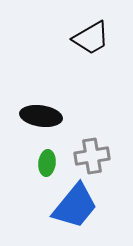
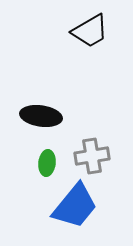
black trapezoid: moved 1 px left, 7 px up
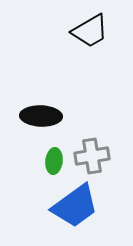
black ellipse: rotated 6 degrees counterclockwise
green ellipse: moved 7 px right, 2 px up
blue trapezoid: rotated 15 degrees clockwise
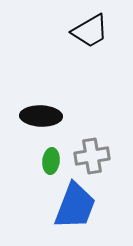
green ellipse: moved 3 px left
blue trapezoid: rotated 33 degrees counterclockwise
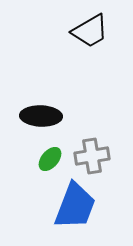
green ellipse: moved 1 px left, 2 px up; rotated 35 degrees clockwise
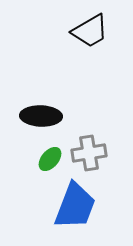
gray cross: moved 3 px left, 3 px up
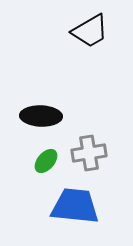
green ellipse: moved 4 px left, 2 px down
blue trapezoid: rotated 105 degrees counterclockwise
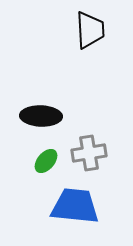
black trapezoid: moved 1 px up; rotated 63 degrees counterclockwise
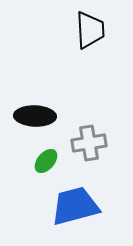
black ellipse: moved 6 px left
gray cross: moved 10 px up
blue trapezoid: rotated 21 degrees counterclockwise
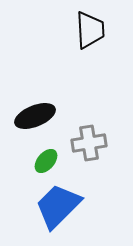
black ellipse: rotated 24 degrees counterclockwise
blue trapezoid: moved 17 px left; rotated 30 degrees counterclockwise
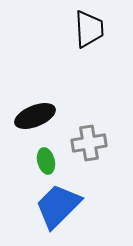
black trapezoid: moved 1 px left, 1 px up
green ellipse: rotated 55 degrees counterclockwise
